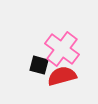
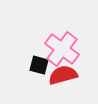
red semicircle: moved 1 px right, 1 px up
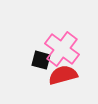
black square: moved 2 px right, 5 px up
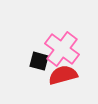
black square: moved 2 px left, 1 px down
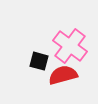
pink cross: moved 8 px right, 3 px up
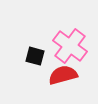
black square: moved 4 px left, 5 px up
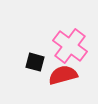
black square: moved 6 px down
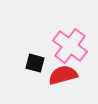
black square: moved 1 px down
